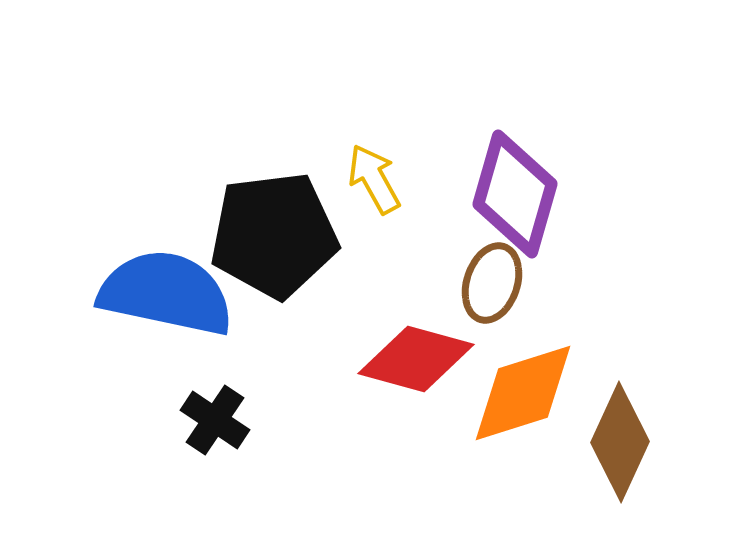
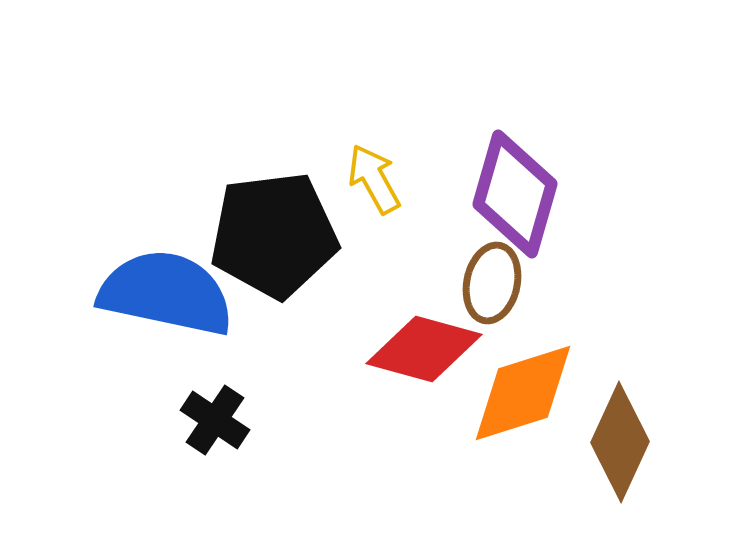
brown ellipse: rotated 6 degrees counterclockwise
red diamond: moved 8 px right, 10 px up
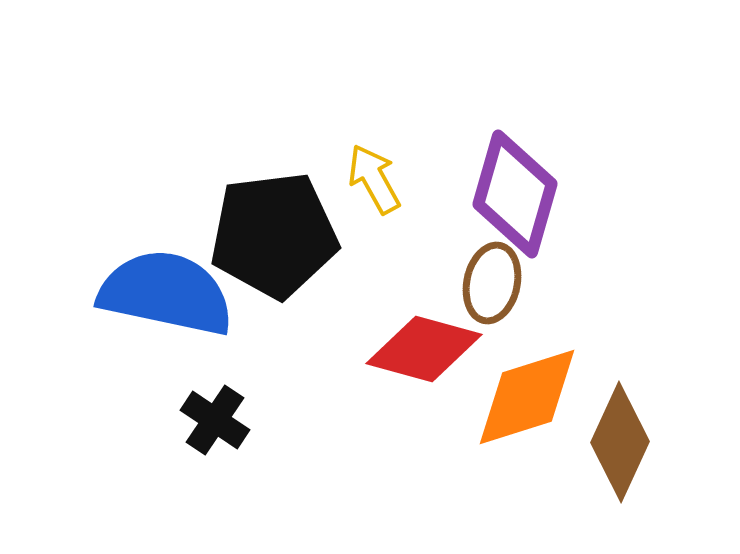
orange diamond: moved 4 px right, 4 px down
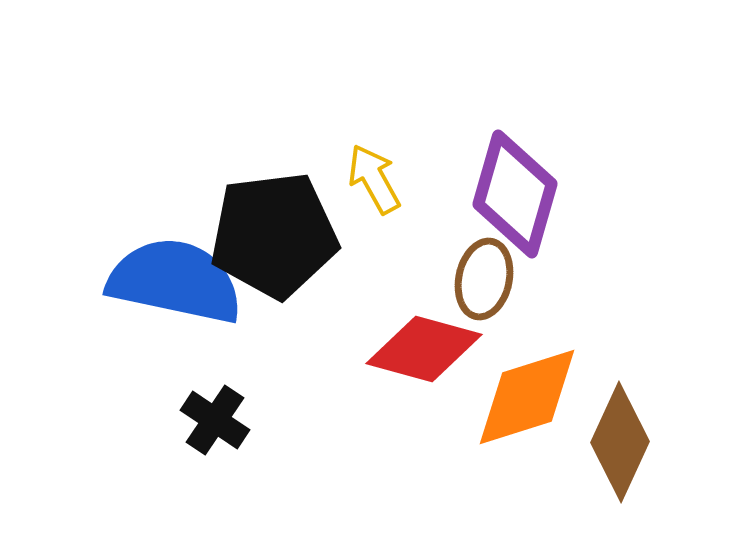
brown ellipse: moved 8 px left, 4 px up
blue semicircle: moved 9 px right, 12 px up
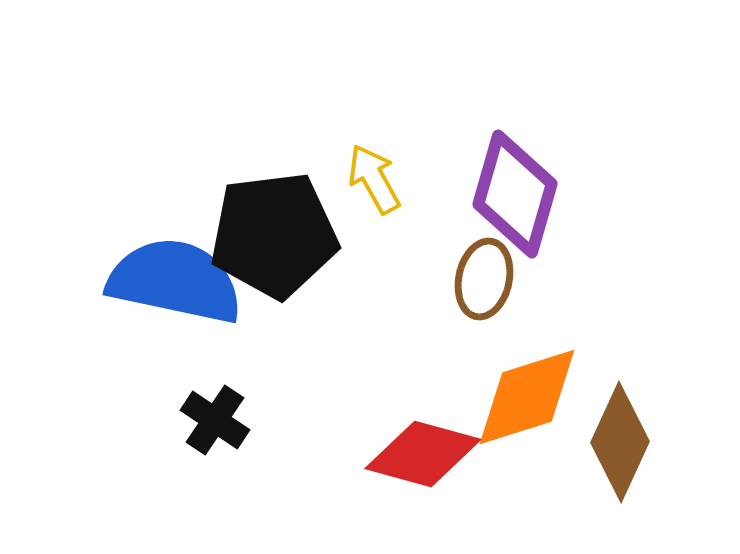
red diamond: moved 1 px left, 105 px down
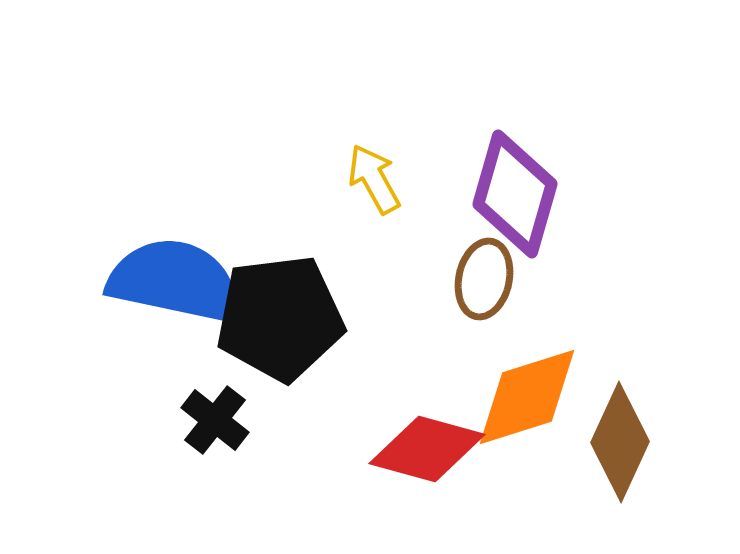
black pentagon: moved 6 px right, 83 px down
black cross: rotated 4 degrees clockwise
red diamond: moved 4 px right, 5 px up
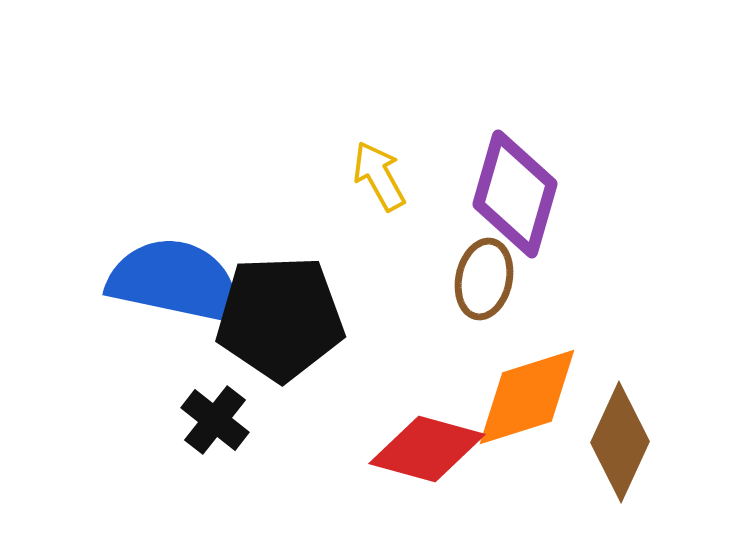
yellow arrow: moved 5 px right, 3 px up
black pentagon: rotated 5 degrees clockwise
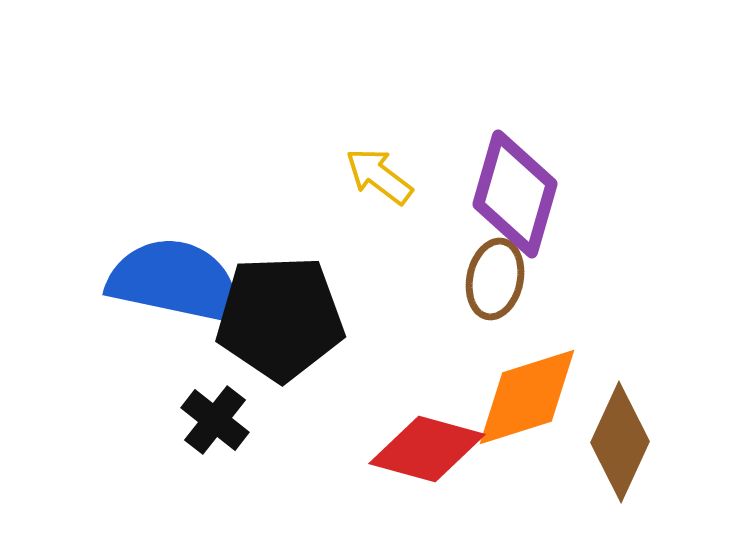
yellow arrow: rotated 24 degrees counterclockwise
brown ellipse: moved 11 px right
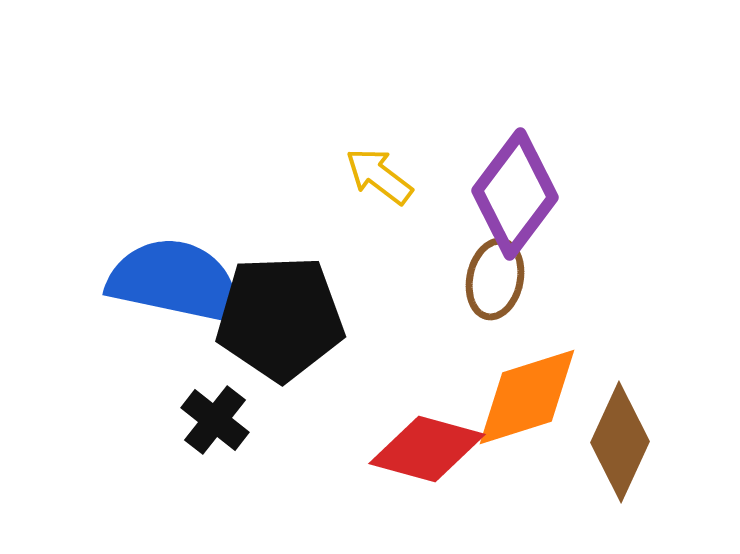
purple diamond: rotated 21 degrees clockwise
